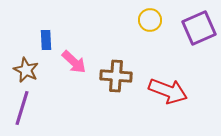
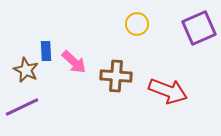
yellow circle: moved 13 px left, 4 px down
blue rectangle: moved 11 px down
purple line: moved 1 px up; rotated 48 degrees clockwise
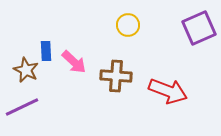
yellow circle: moved 9 px left, 1 px down
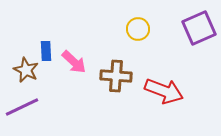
yellow circle: moved 10 px right, 4 px down
red arrow: moved 4 px left
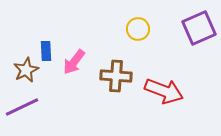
pink arrow: rotated 84 degrees clockwise
brown star: rotated 20 degrees clockwise
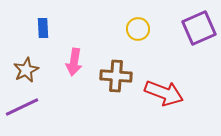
blue rectangle: moved 3 px left, 23 px up
pink arrow: rotated 28 degrees counterclockwise
red arrow: moved 2 px down
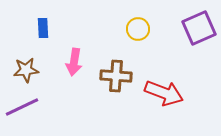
brown star: rotated 20 degrees clockwise
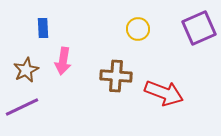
pink arrow: moved 11 px left, 1 px up
brown star: rotated 20 degrees counterclockwise
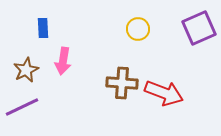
brown cross: moved 6 px right, 7 px down
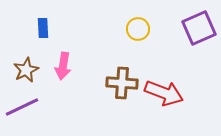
pink arrow: moved 5 px down
